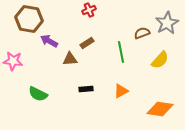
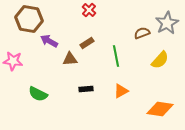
red cross: rotated 24 degrees counterclockwise
green line: moved 5 px left, 4 px down
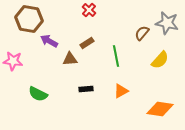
gray star: rotated 30 degrees counterclockwise
brown semicircle: rotated 28 degrees counterclockwise
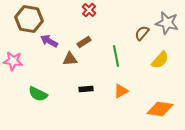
brown rectangle: moved 3 px left, 1 px up
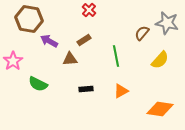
brown rectangle: moved 2 px up
pink star: rotated 30 degrees clockwise
green semicircle: moved 10 px up
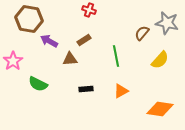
red cross: rotated 24 degrees counterclockwise
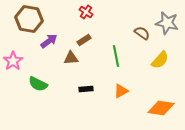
red cross: moved 3 px left, 2 px down; rotated 16 degrees clockwise
brown semicircle: rotated 84 degrees clockwise
purple arrow: rotated 114 degrees clockwise
brown triangle: moved 1 px right, 1 px up
orange diamond: moved 1 px right, 1 px up
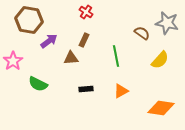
brown hexagon: moved 1 px down
brown rectangle: rotated 32 degrees counterclockwise
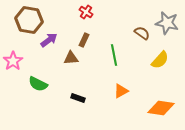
purple arrow: moved 1 px up
green line: moved 2 px left, 1 px up
black rectangle: moved 8 px left, 9 px down; rotated 24 degrees clockwise
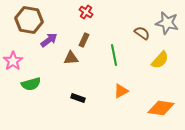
green semicircle: moved 7 px left; rotated 42 degrees counterclockwise
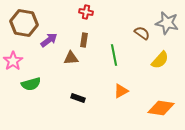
red cross: rotated 24 degrees counterclockwise
brown hexagon: moved 5 px left, 3 px down
brown rectangle: rotated 16 degrees counterclockwise
